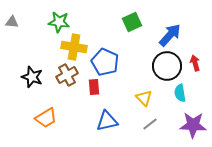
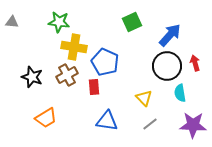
blue triangle: rotated 20 degrees clockwise
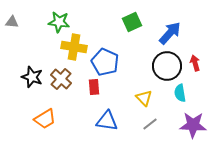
blue arrow: moved 2 px up
brown cross: moved 6 px left, 4 px down; rotated 20 degrees counterclockwise
orange trapezoid: moved 1 px left, 1 px down
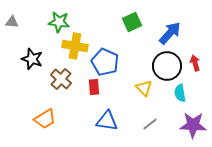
yellow cross: moved 1 px right, 1 px up
black star: moved 18 px up
yellow triangle: moved 10 px up
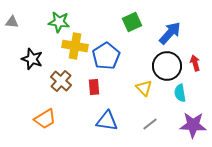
blue pentagon: moved 1 px right, 6 px up; rotated 16 degrees clockwise
brown cross: moved 2 px down
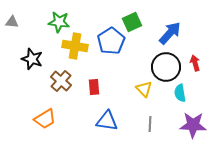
blue pentagon: moved 5 px right, 15 px up
black circle: moved 1 px left, 1 px down
yellow triangle: moved 1 px down
gray line: rotated 49 degrees counterclockwise
